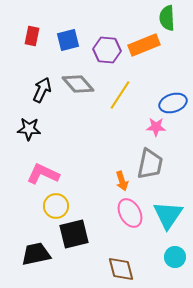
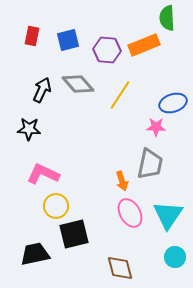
black trapezoid: moved 1 px left
brown diamond: moved 1 px left, 1 px up
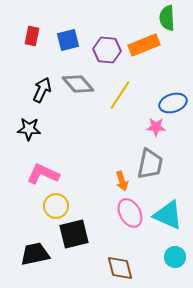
cyan triangle: rotated 40 degrees counterclockwise
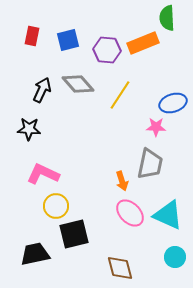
orange rectangle: moved 1 px left, 2 px up
pink ellipse: rotated 16 degrees counterclockwise
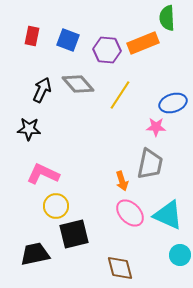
blue square: rotated 35 degrees clockwise
cyan circle: moved 5 px right, 2 px up
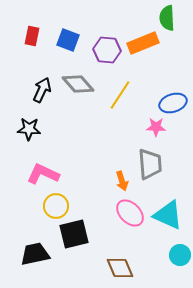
gray trapezoid: rotated 16 degrees counterclockwise
brown diamond: rotated 8 degrees counterclockwise
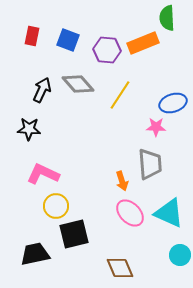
cyan triangle: moved 1 px right, 2 px up
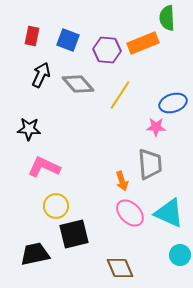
black arrow: moved 1 px left, 15 px up
pink L-shape: moved 1 px right, 7 px up
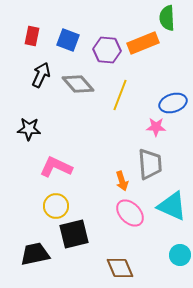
yellow line: rotated 12 degrees counterclockwise
pink L-shape: moved 12 px right
cyan triangle: moved 3 px right, 7 px up
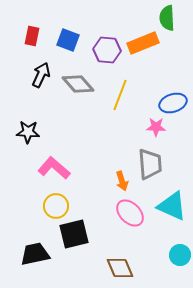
black star: moved 1 px left, 3 px down
pink L-shape: moved 2 px left, 1 px down; rotated 16 degrees clockwise
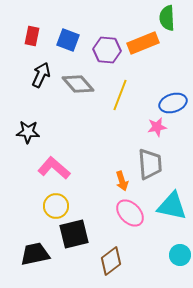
pink star: moved 1 px right; rotated 12 degrees counterclockwise
cyan triangle: rotated 12 degrees counterclockwise
brown diamond: moved 9 px left, 7 px up; rotated 76 degrees clockwise
